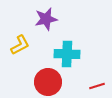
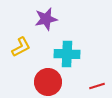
yellow L-shape: moved 1 px right, 2 px down
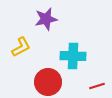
cyan cross: moved 6 px right, 2 px down
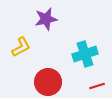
cyan cross: moved 12 px right, 2 px up; rotated 20 degrees counterclockwise
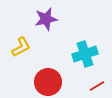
red line: rotated 14 degrees counterclockwise
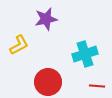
yellow L-shape: moved 2 px left, 2 px up
red line: rotated 35 degrees clockwise
